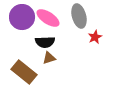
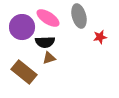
purple circle: moved 10 px down
red star: moved 5 px right; rotated 16 degrees clockwise
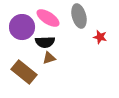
red star: rotated 24 degrees clockwise
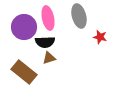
pink ellipse: rotated 45 degrees clockwise
purple circle: moved 2 px right
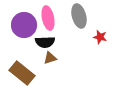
purple circle: moved 2 px up
brown triangle: moved 1 px right
brown rectangle: moved 2 px left, 1 px down
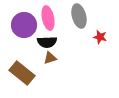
black semicircle: moved 2 px right
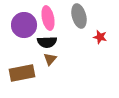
brown triangle: moved 1 px down; rotated 32 degrees counterclockwise
brown rectangle: rotated 50 degrees counterclockwise
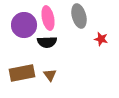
red star: moved 1 px right, 2 px down
brown triangle: moved 16 px down; rotated 16 degrees counterclockwise
